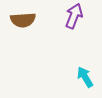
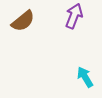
brown semicircle: moved 1 px down; rotated 35 degrees counterclockwise
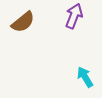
brown semicircle: moved 1 px down
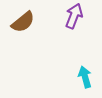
cyan arrow: rotated 15 degrees clockwise
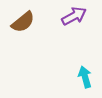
purple arrow: rotated 40 degrees clockwise
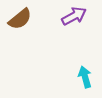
brown semicircle: moved 3 px left, 3 px up
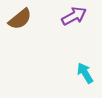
cyan arrow: moved 4 px up; rotated 15 degrees counterclockwise
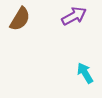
brown semicircle: rotated 20 degrees counterclockwise
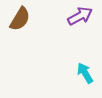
purple arrow: moved 6 px right
